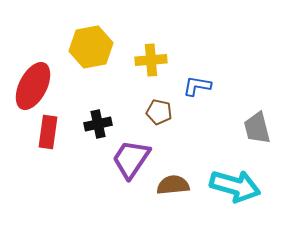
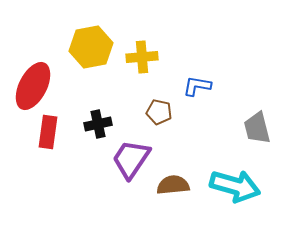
yellow cross: moved 9 px left, 3 px up
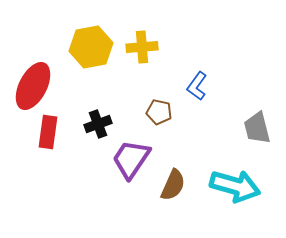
yellow cross: moved 10 px up
blue L-shape: rotated 64 degrees counterclockwise
black cross: rotated 8 degrees counterclockwise
brown semicircle: rotated 120 degrees clockwise
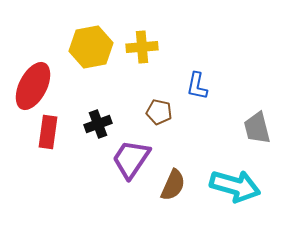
blue L-shape: rotated 24 degrees counterclockwise
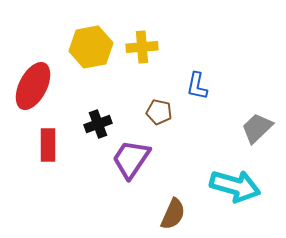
gray trapezoid: rotated 60 degrees clockwise
red rectangle: moved 13 px down; rotated 8 degrees counterclockwise
brown semicircle: moved 29 px down
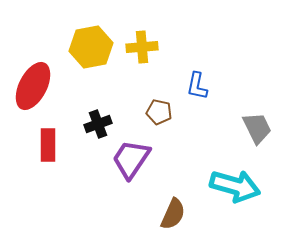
gray trapezoid: rotated 108 degrees clockwise
